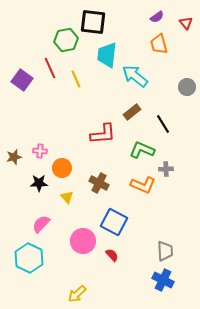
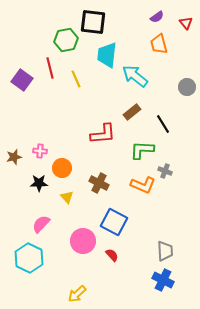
red line: rotated 10 degrees clockwise
green L-shape: rotated 20 degrees counterclockwise
gray cross: moved 1 px left, 2 px down; rotated 24 degrees clockwise
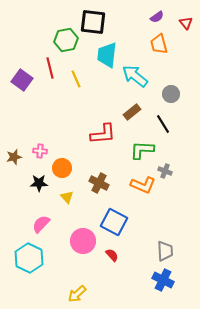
gray circle: moved 16 px left, 7 px down
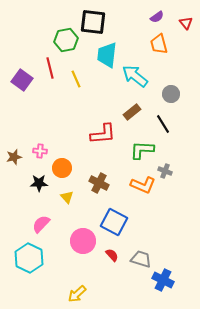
gray trapezoid: moved 24 px left, 8 px down; rotated 70 degrees counterclockwise
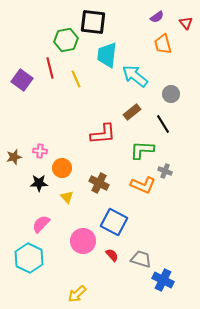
orange trapezoid: moved 4 px right
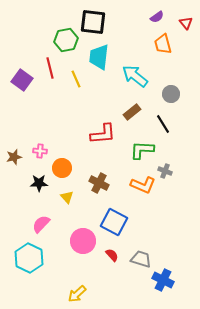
cyan trapezoid: moved 8 px left, 2 px down
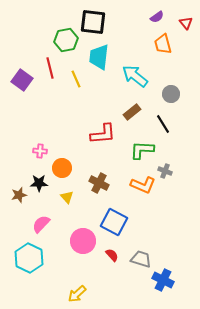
brown star: moved 5 px right, 38 px down
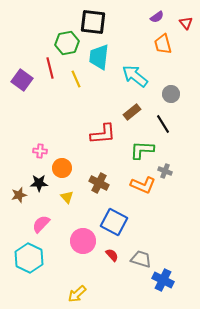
green hexagon: moved 1 px right, 3 px down
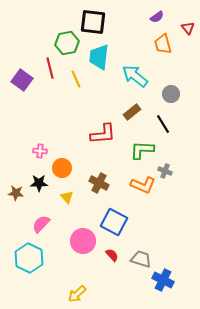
red triangle: moved 2 px right, 5 px down
brown star: moved 3 px left, 2 px up; rotated 21 degrees clockwise
